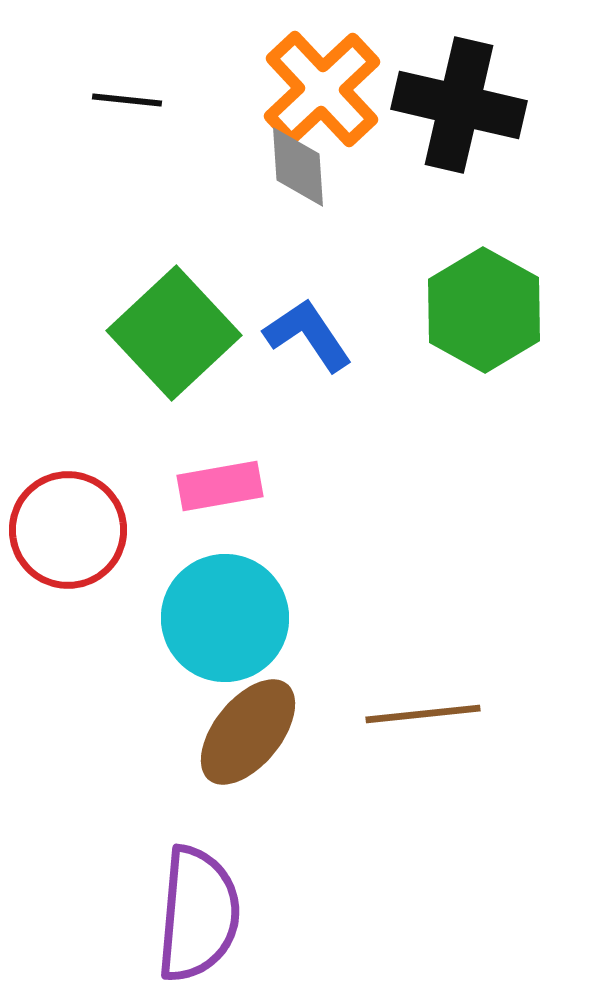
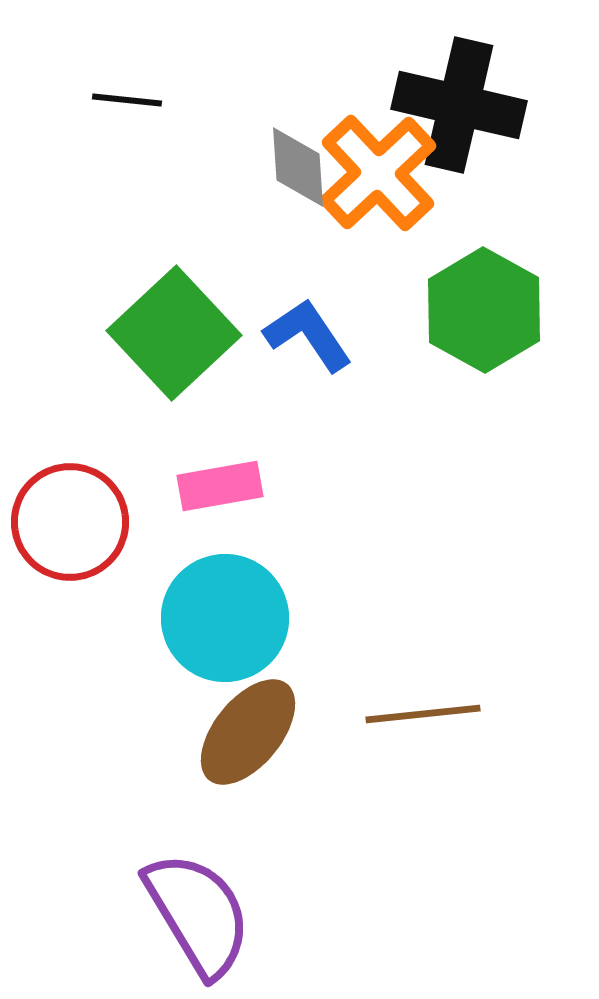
orange cross: moved 56 px right, 84 px down
red circle: moved 2 px right, 8 px up
purple semicircle: rotated 36 degrees counterclockwise
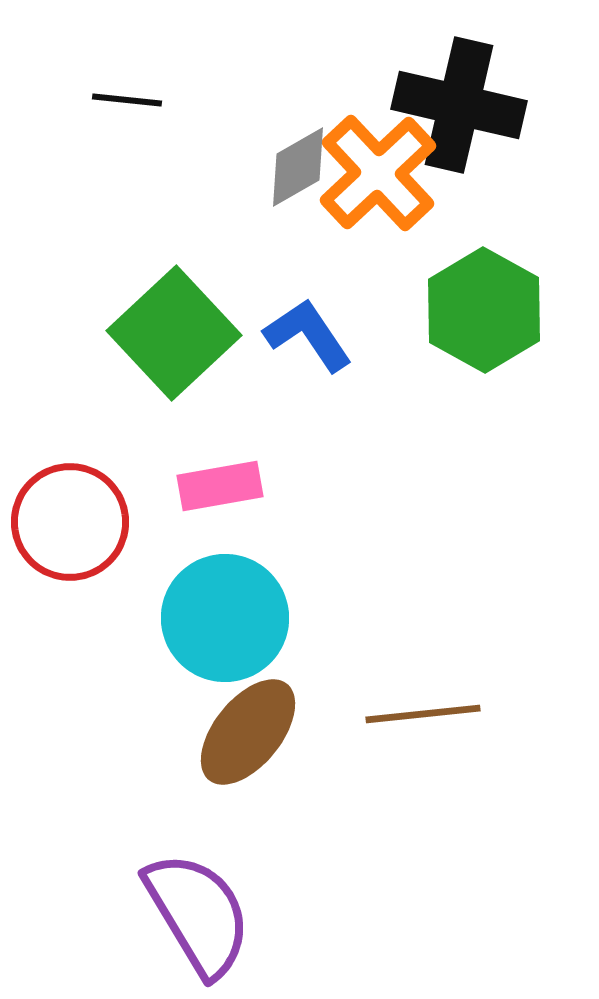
gray diamond: rotated 64 degrees clockwise
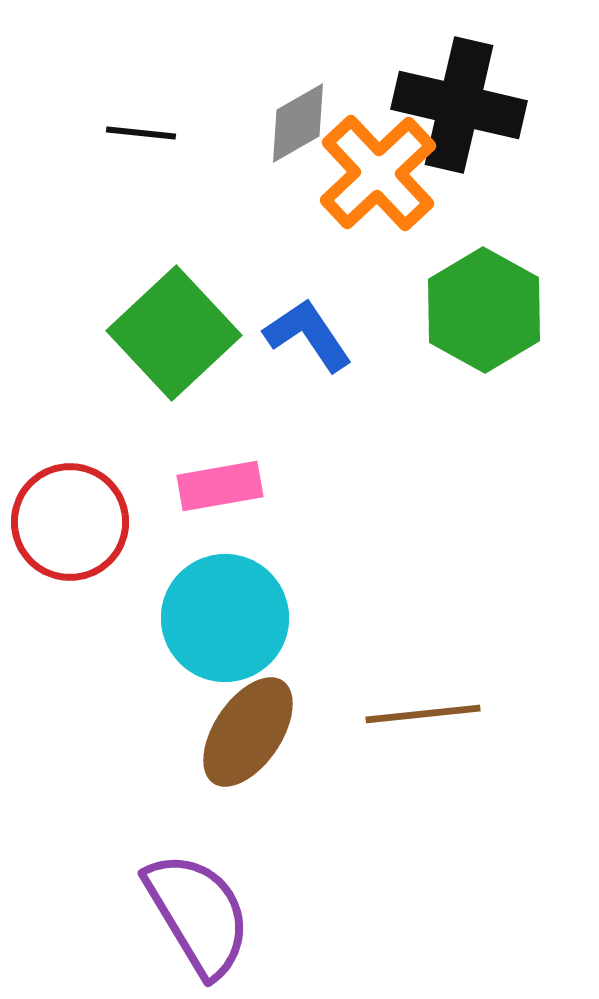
black line: moved 14 px right, 33 px down
gray diamond: moved 44 px up
brown ellipse: rotated 5 degrees counterclockwise
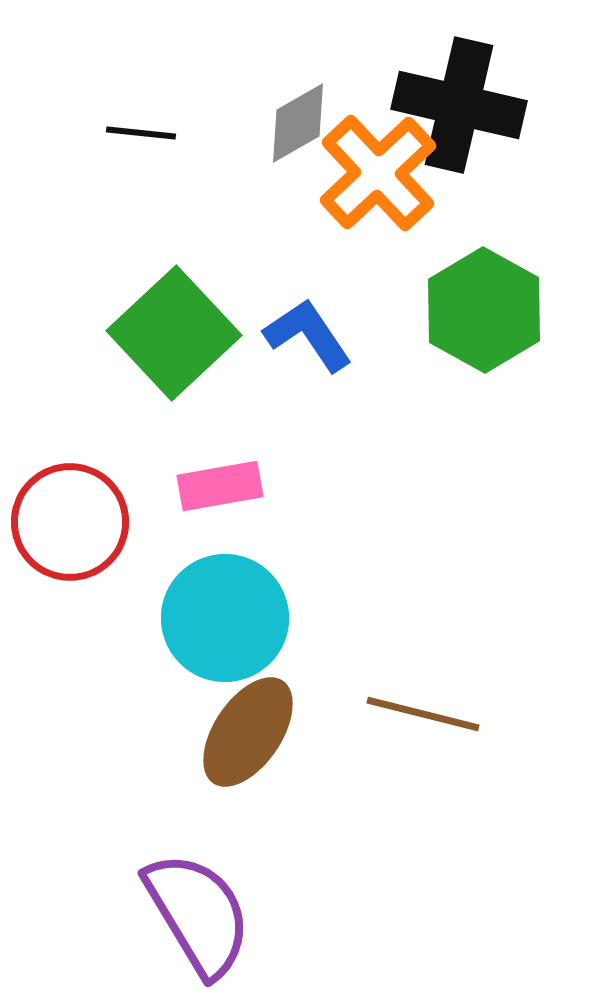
brown line: rotated 20 degrees clockwise
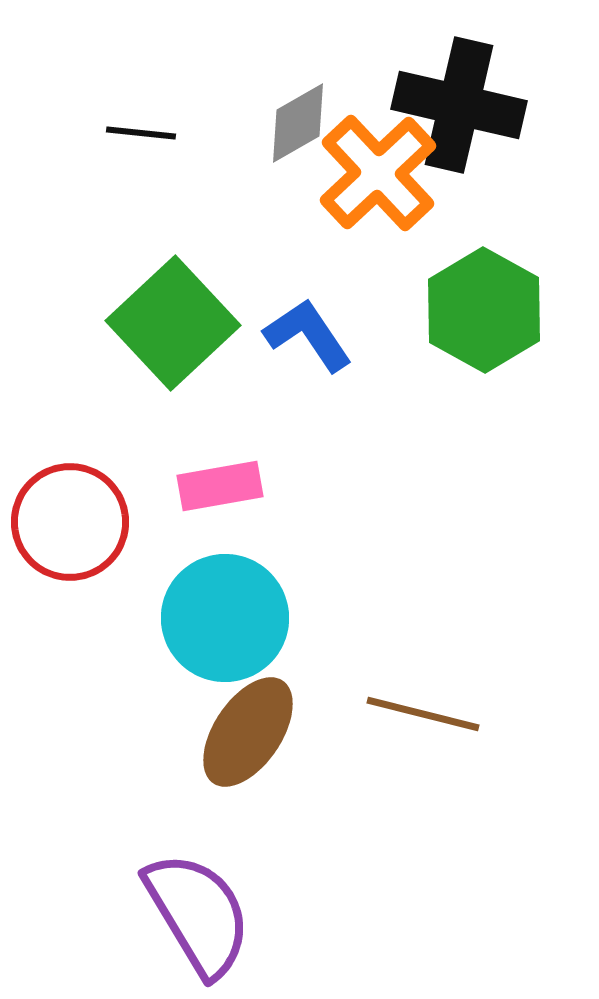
green square: moved 1 px left, 10 px up
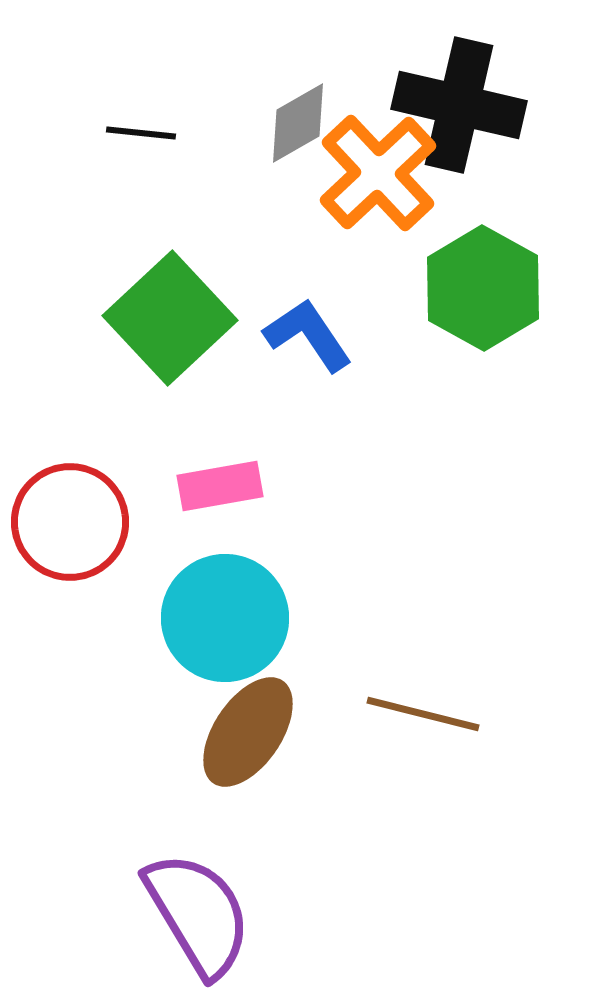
green hexagon: moved 1 px left, 22 px up
green square: moved 3 px left, 5 px up
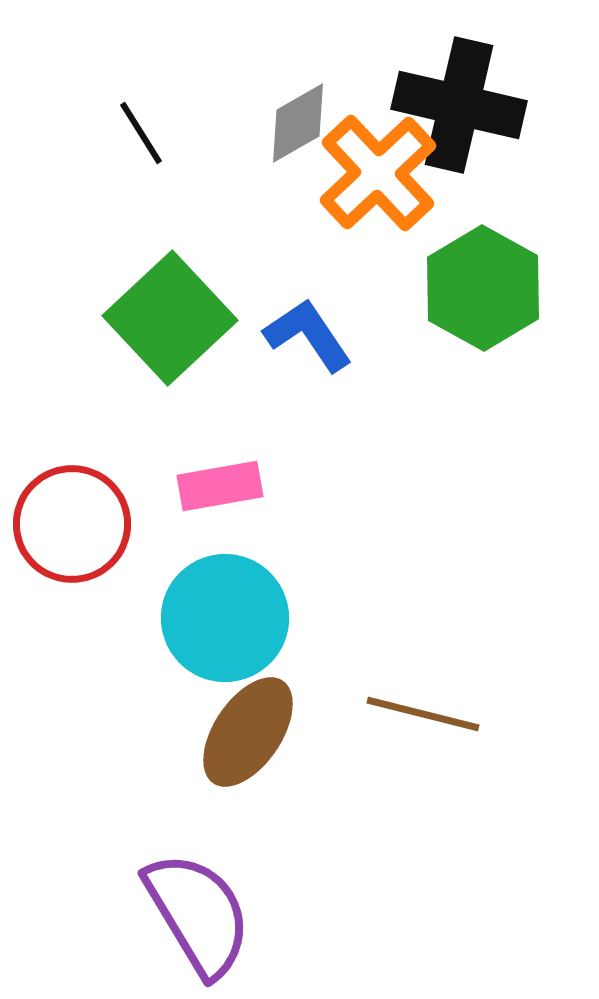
black line: rotated 52 degrees clockwise
red circle: moved 2 px right, 2 px down
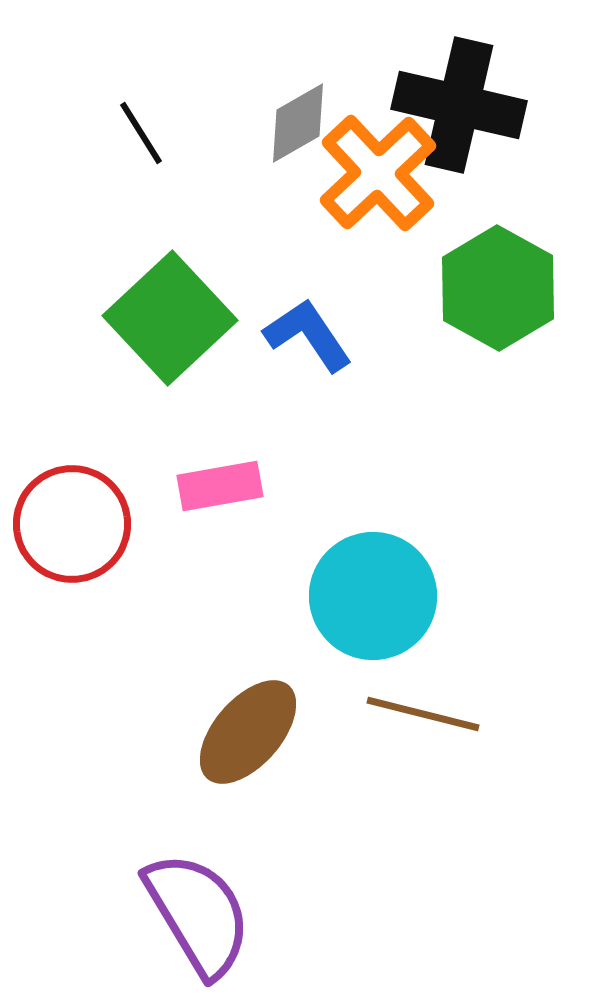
green hexagon: moved 15 px right
cyan circle: moved 148 px right, 22 px up
brown ellipse: rotated 7 degrees clockwise
